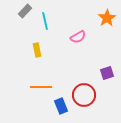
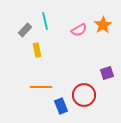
gray rectangle: moved 19 px down
orange star: moved 4 px left, 7 px down
pink semicircle: moved 1 px right, 7 px up
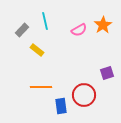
gray rectangle: moved 3 px left
yellow rectangle: rotated 40 degrees counterclockwise
blue rectangle: rotated 14 degrees clockwise
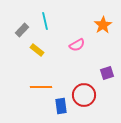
pink semicircle: moved 2 px left, 15 px down
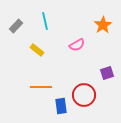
gray rectangle: moved 6 px left, 4 px up
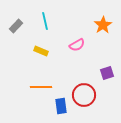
yellow rectangle: moved 4 px right, 1 px down; rotated 16 degrees counterclockwise
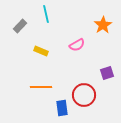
cyan line: moved 1 px right, 7 px up
gray rectangle: moved 4 px right
blue rectangle: moved 1 px right, 2 px down
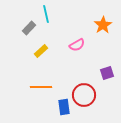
gray rectangle: moved 9 px right, 2 px down
yellow rectangle: rotated 64 degrees counterclockwise
blue rectangle: moved 2 px right, 1 px up
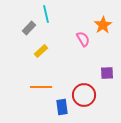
pink semicircle: moved 6 px right, 6 px up; rotated 91 degrees counterclockwise
purple square: rotated 16 degrees clockwise
blue rectangle: moved 2 px left
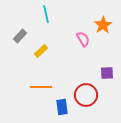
gray rectangle: moved 9 px left, 8 px down
red circle: moved 2 px right
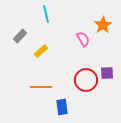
red circle: moved 15 px up
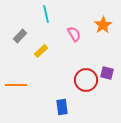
pink semicircle: moved 9 px left, 5 px up
purple square: rotated 16 degrees clockwise
orange line: moved 25 px left, 2 px up
